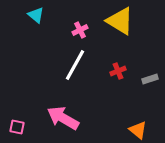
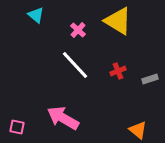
yellow triangle: moved 2 px left
pink cross: moved 2 px left; rotated 21 degrees counterclockwise
white line: rotated 72 degrees counterclockwise
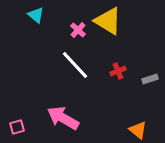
yellow triangle: moved 10 px left
pink square: rotated 28 degrees counterclockwise
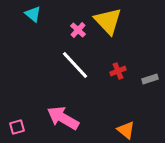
cyan triangle: moved 3 px left, 1 px up
yellow triangle: rotated 16 degrees clockwise
orange triangle: moved 12 px left
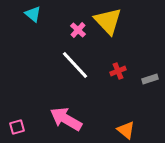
pink arrow: moved 3 px right, 1 px down
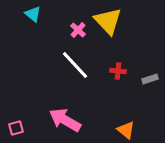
red cross: rotated 28 degrees clockwise
pink arrow: moved 1 px left, 1 px down
pink square: moved 1 px left, 1 px down
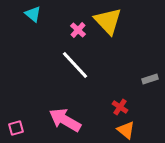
red cross: moved 2 px right, 36 px down; rotated 28 degrees clockwise
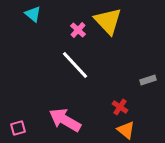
gray rectangle: moved 2 px left, 1 px down
pink square: moved 2 px right
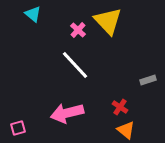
pink arrow: moved 2 px right, 7 px up; rotated 44 degrees counterclockwise
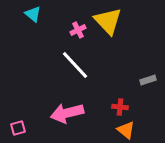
pink cross: rotated 21 degrees clockwise
red cross: rotated 28 degrees counterclockwise
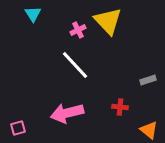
cyan triangle: rotated 18 degrees clockwise
orange triangle: moved 23 px right
